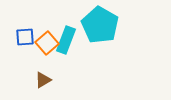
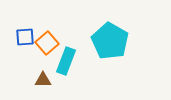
cyan pentagon: moved 10 px right, 16 px down
cyan rectangle: moved 21 px down
brown triangle: rotated 30 degrees clockwise
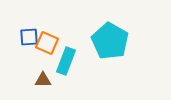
blue square: moved 4 px right
orange square: rotated 25 degrees counterclockwise
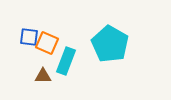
blue square: rotated 12 degrees clockwise
cyan pentagon: moved 3 px down
brown triangle: moved 4 px up
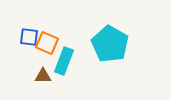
cyan rectangle: moved 2 px left
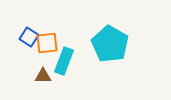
blue square: rotated 24 degrees clockwise
orange square: rotated 30 degrees counterclockwise
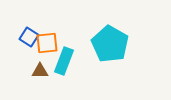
brown triangle: moved 3 px left, 5 px up
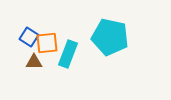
cyan pentagon: moved 7 px up; rotated 18 degrees counterclockwise
cyan rectangle: moved 4 px right, 7 px up
brown triangle: moved 6 px left, 9 px up
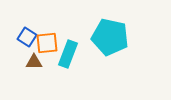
blue square: moved 2 px left
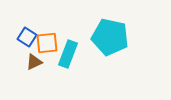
brown triangle: rotated 24 degrees counterclockwise
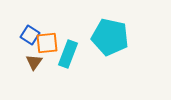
blue square: moved 3 px right, 2 px up
brown triangle: rotated 30 degrees counterclockwise
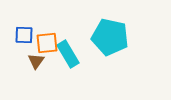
blue square: moved 6 px left; rotated 30 degrees counterclockwise
cyan rectangle: rotated 52 degrees counterclockwise
brown triangle: moved 2 px right, 1 px up
